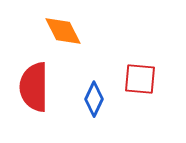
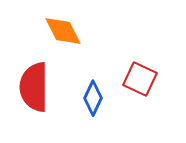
red square: rotated 20 degrees clockwise
blue diamond: moved 1 px left, 1 px up
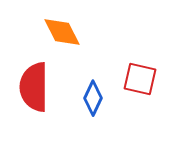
orange diamond: moved 1 px left, 1 px down
red square: rotated 12 degrees counterclockwise
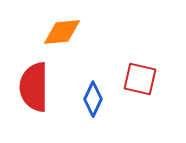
orange diamond: rotated 69 degrees counterclockwise
blue diamond: moved 1 px down
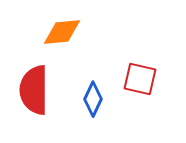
red semicircle: moved 3 px down
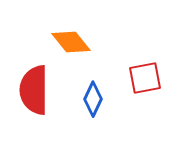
orange diamond: moved 9 px right, 10 px down; rotated 57 degrees clockwise
red square: moved 5 px right, 1 px up; rotated 24 degrees counterclockwise
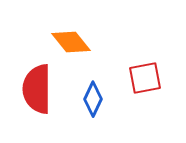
red semicircle: moved 3 px right, 1 px up
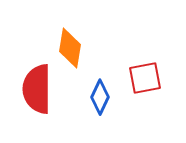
orange diamond: moved 1 px left, 6 px down; rotated 48 degrees clockwise
blue diamond: moved 7 px right, 2 px up
